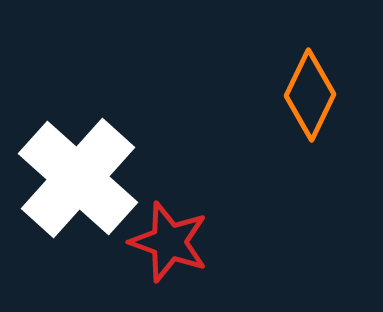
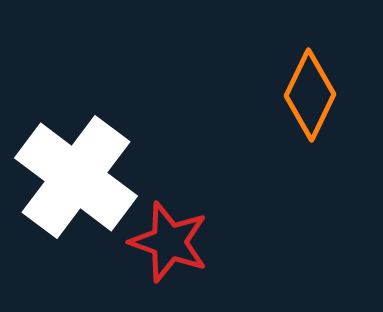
white cross: moved 2 px left, 1 px up; rotated 5 degrees counterclockwise
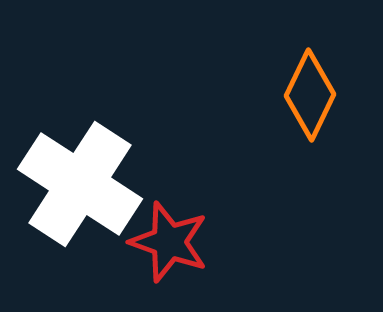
white cross: moved 4 px right, 7 px down; rotated 4 degrees counterclockwise
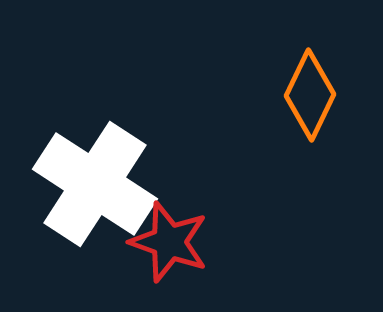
white cross: moved 15 px right
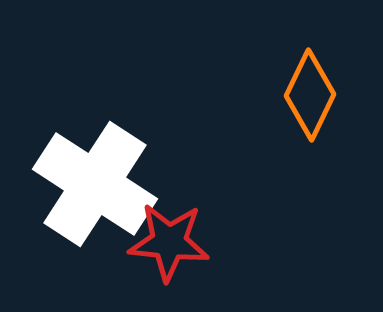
red star: rotated 14 degrees counterclockwise
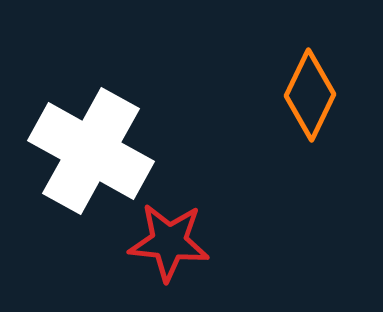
white cross: moved 4 px left, 33 px up; rotated 4 degrees counterclockwise
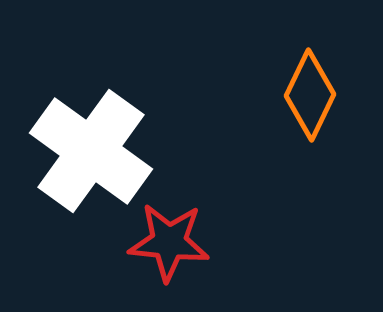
white cross: rotated 7 degrees clockwise
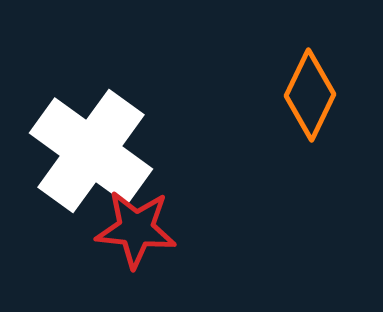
red star: moved 33 px left, 13 px up
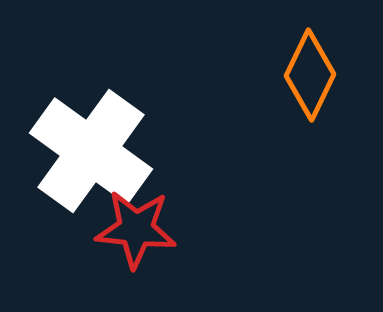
orange diamond: moved 20 px up
